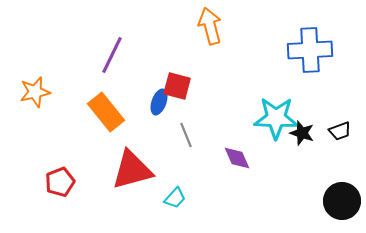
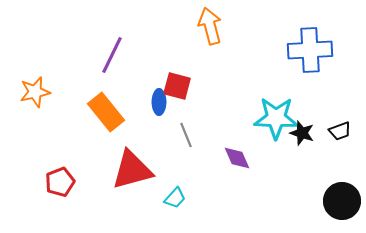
blue ellipse: rotated 20 degrees counterclockwise
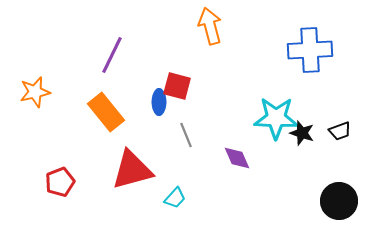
black circle: moved 3 px left
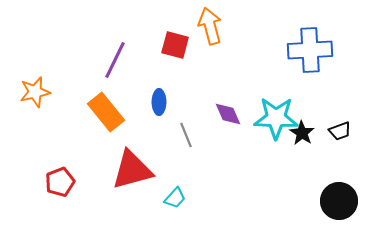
purple line: moved 3 px right, 5 px down
red square: moved 2 px left, 41 px up
black star: rotated 15 degrees clockwise
purple diamond: moved 9 px left, 44 px up
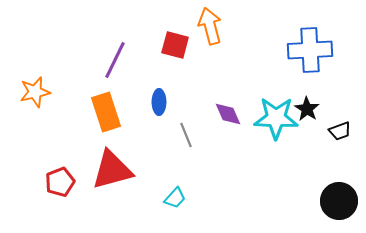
orange rectangle: rotated 21 degrees clockwise
black star: moved 5 px right, 24 px up
red triangle: moved 20 px left
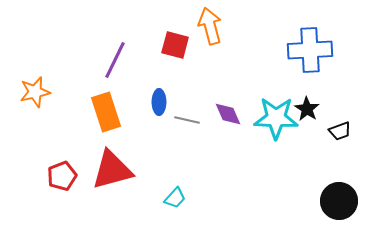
gray line: moved 1 px right, 15 px up; rotated 55 degrees counterclockwise
red pentagon: moved 2 px right, 6 px up
